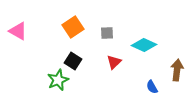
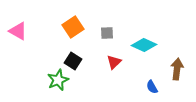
brown arrow: moved 1 px up
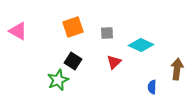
orange square: rotated 15 degrees clockwise
cyan diamond: moved 3 px left
blue semicircle: rotated 32 degrees clockwise
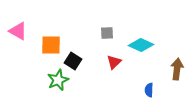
orange square: moved 22 px left, 18 px down; rotated 20 degrees clockwise
blue semicircle: moved 3 px left, 3 px down
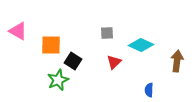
brown arrow: moved 8 px up
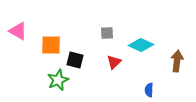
black square: moved 2 px right, 1 px up; rotated 18 degrees counterclockwise
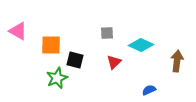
green star: moved 1 px left, 2 px up
blue semicircle: rotated 64 degrees clockwise
